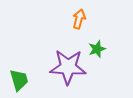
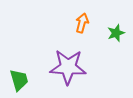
orange arrow: moved 3 px right, 4 px down
green star: moved 19 px right, 16 px up
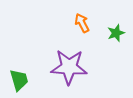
orange arrow: rotated 42 degrees counterclockwise
purple star: moved 1 px right
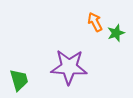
orange arrow: moved 13 px right, 1 px up
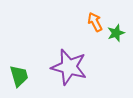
purple star: rotated 12 degrees clockwise
green trapezoid: moved 4 px up
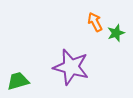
purple star: moved 2 px right
green trapezoid: moved 1 px left, 5 px down; rotated 90 degrees counterclockwise
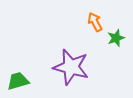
green star: moved 5 px down
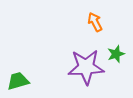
green star: moved 16 px down
purple star: moved 15 px right; rotated 18 degrees counterclockwise
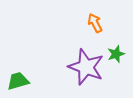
orange arrow: moved 1 px down
purple star: rotated 24 degrees clockwise
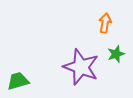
orange arrow: moved 10 px right; rotated 36 degrees clockwise
purple star: moved 5 px left
